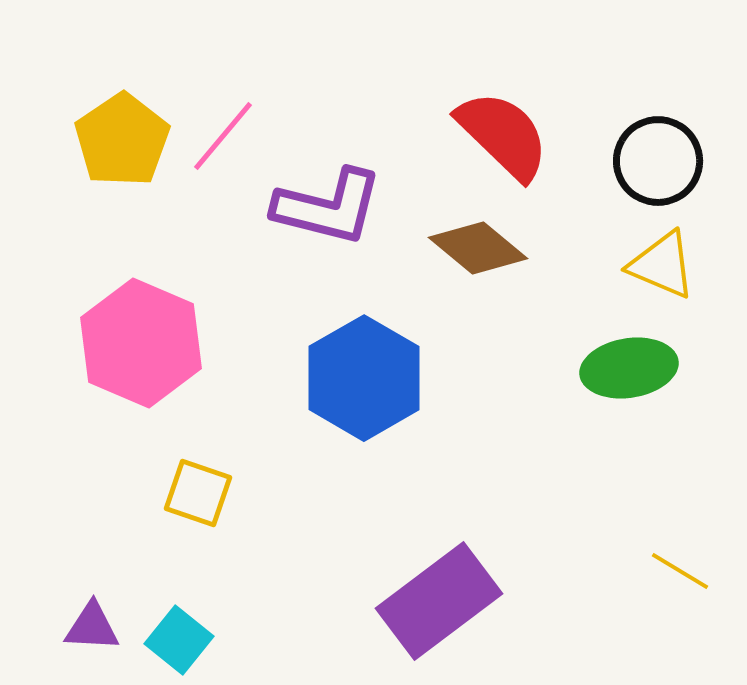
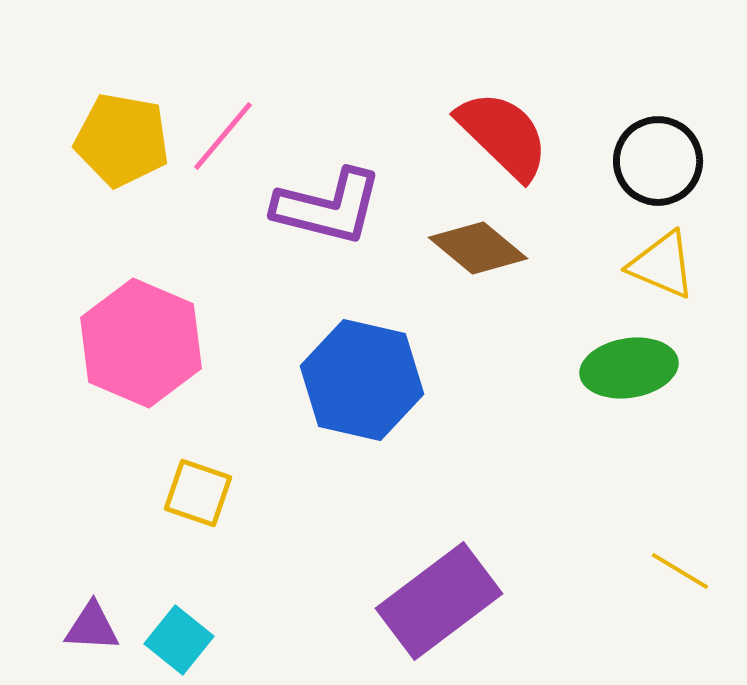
yellow pentagon: rotated 28 degrees counterclockwise
blue hexagon: moved 2 px left, 2 px down; rotated 17 degrees counterclockwise
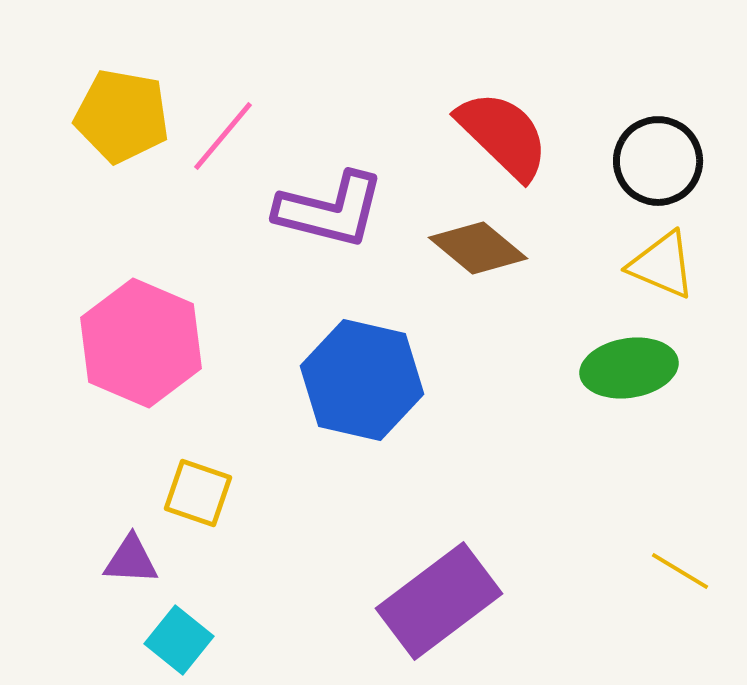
yellow pentagon: moved 24 px up
purple L-shape: moved 2 px right, 3 px down
purple triangle: moved 39 px right, 67 px up
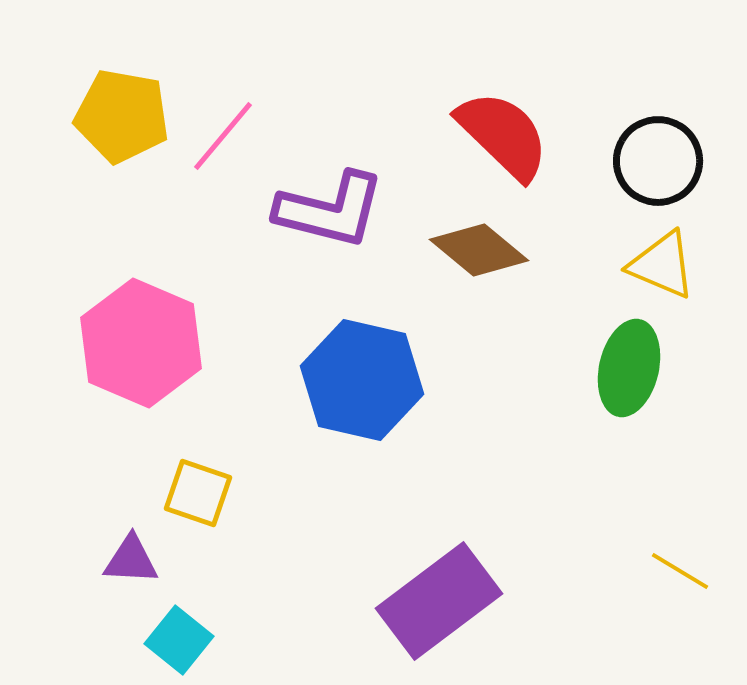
brown diamond: moved 1 px right, 2 px down
green ellipse: rotated 68 degrees counterclockwise
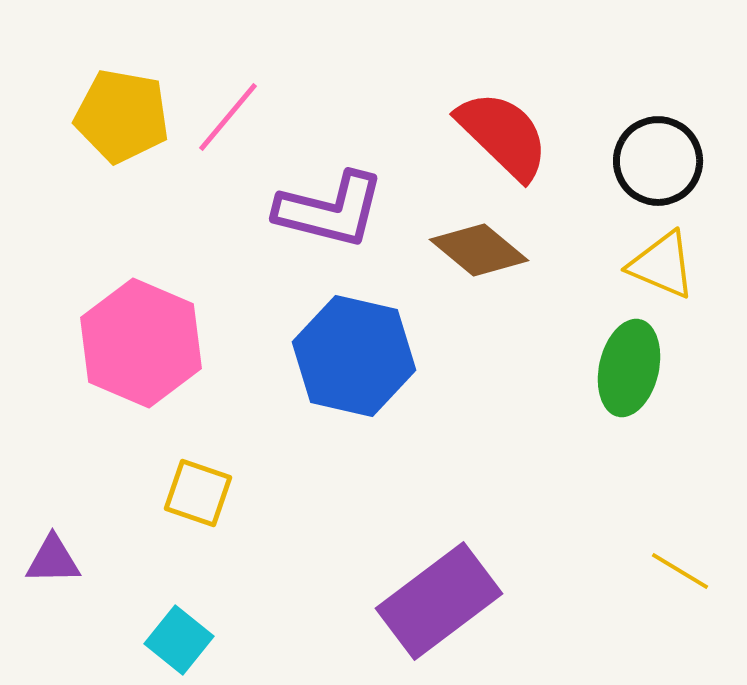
pink line: moved 5 px right, 19 px up
blue hexagon: moved 8 px left, 24 px up
purple triangle: moved 78 px left; rotated 4 degrees counterclockwise
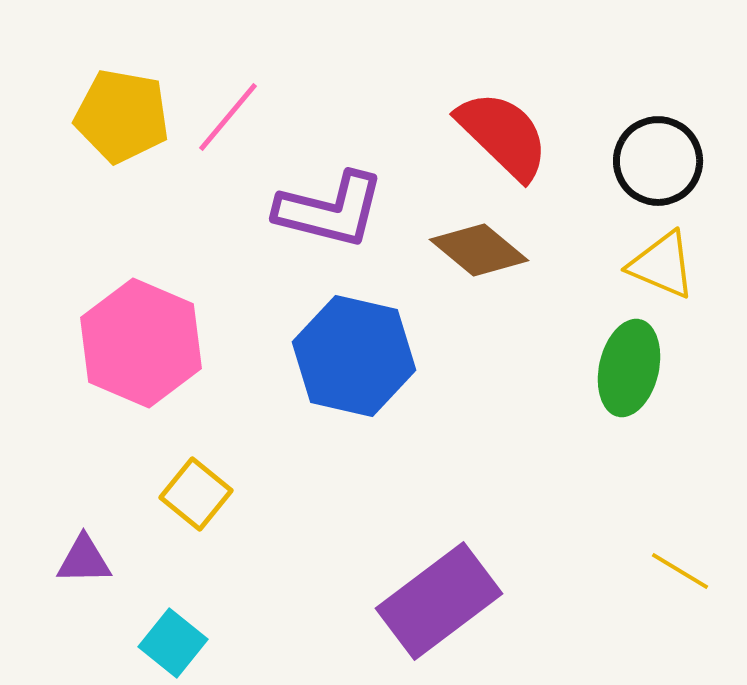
yellow square: moved 2 px left, 1 px down; rotated 20 degrees clockwise
purple triangle: moved 31 px right
cyan square: moved 6 px left, 3 px down
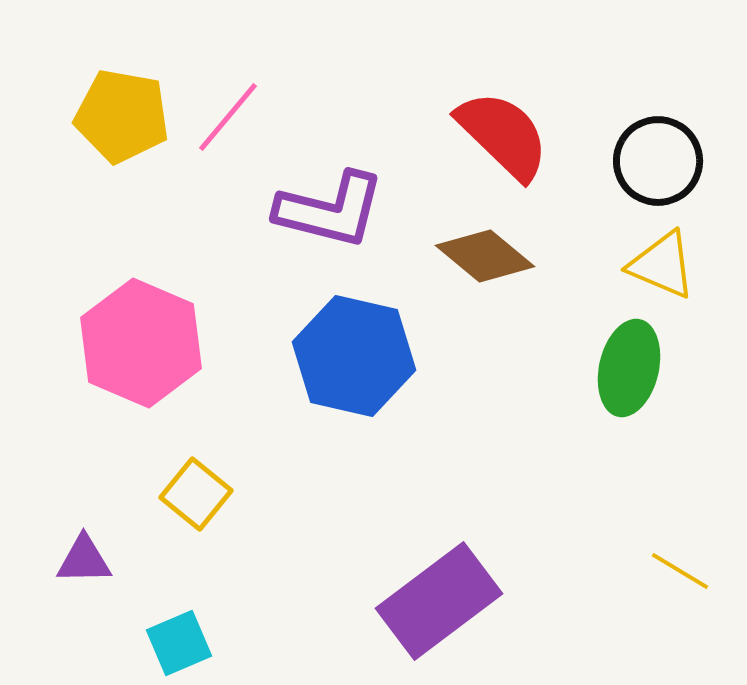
brown diamond: moved 6 px right, 6 px down
cyan square: moved 6 px right; rotated 28 degrees clockwise
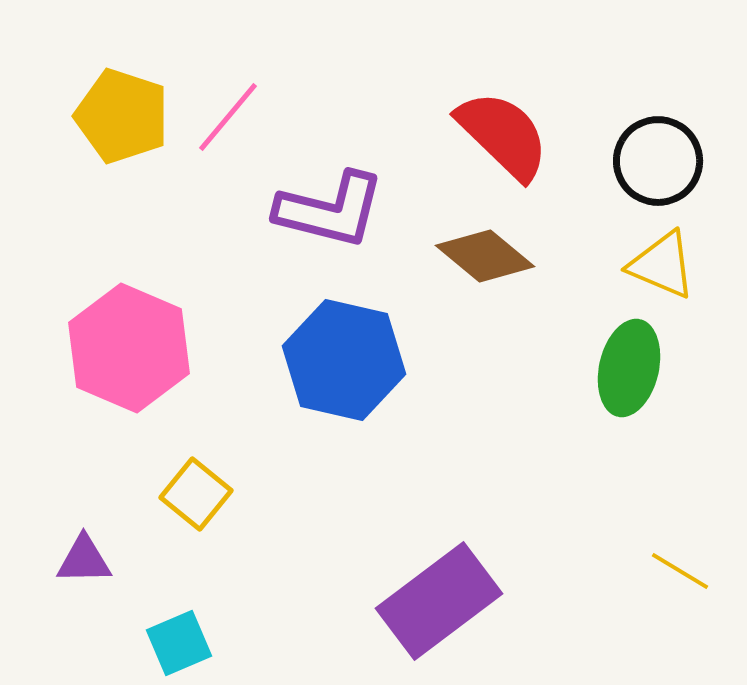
yellow pentagon: rotated 8 degrees clockwise
pink hexagon: moved 12 px left, 5 px down
blue hexagon: moved 10 px left, 4 px down
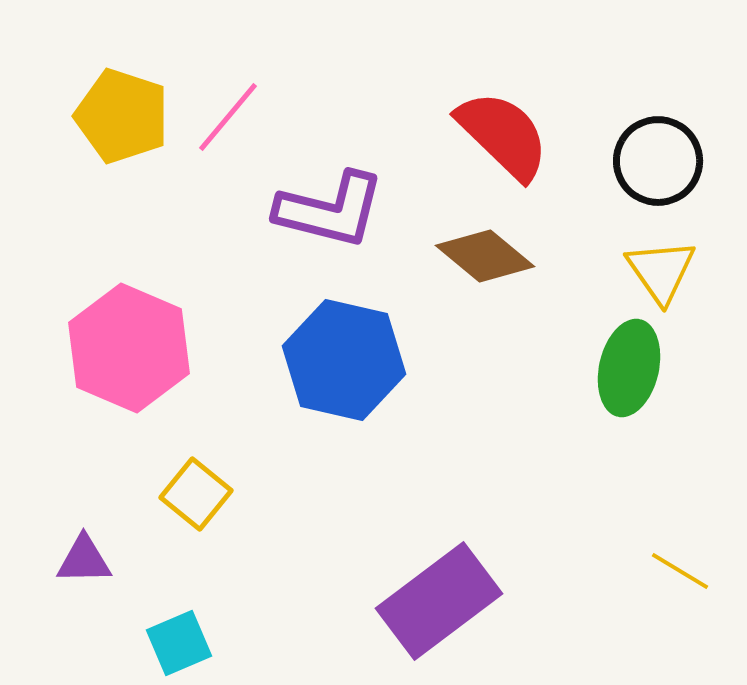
yellow triangle: moved 1 px left, 6 px down; rotated 32 degrees clockwise
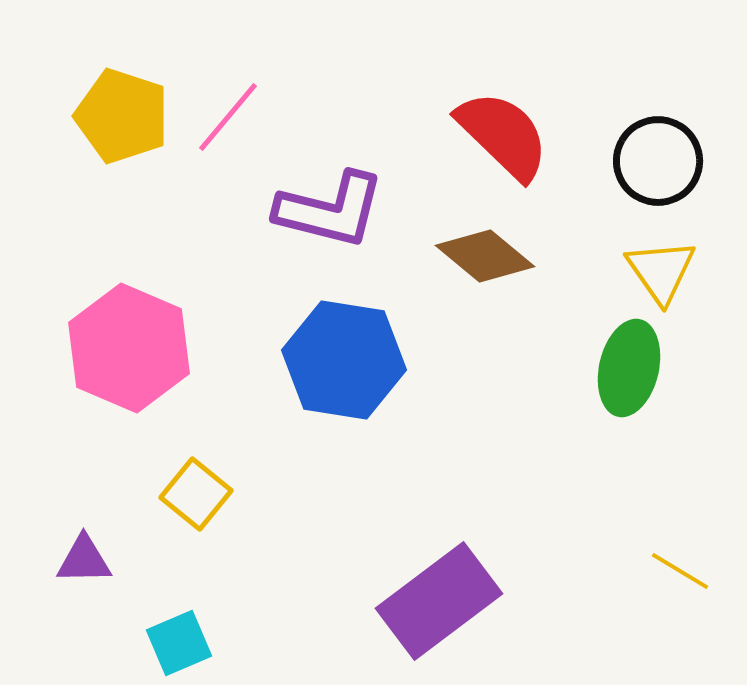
blue hexagon: rotated 4 degrees counterclockwise
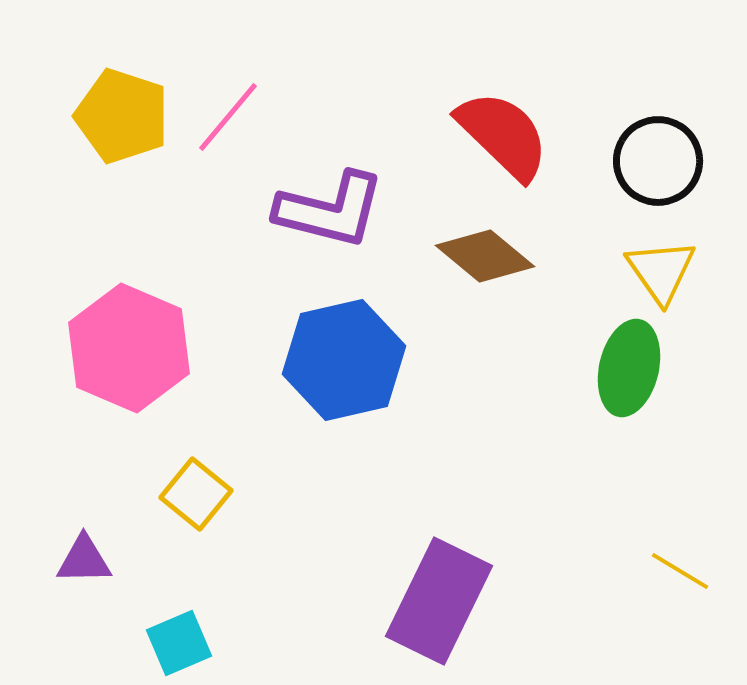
blue hexagon: rotated 22 degrees counterclockwise
purple rectangle: rotated 27 degrees counterclockwise
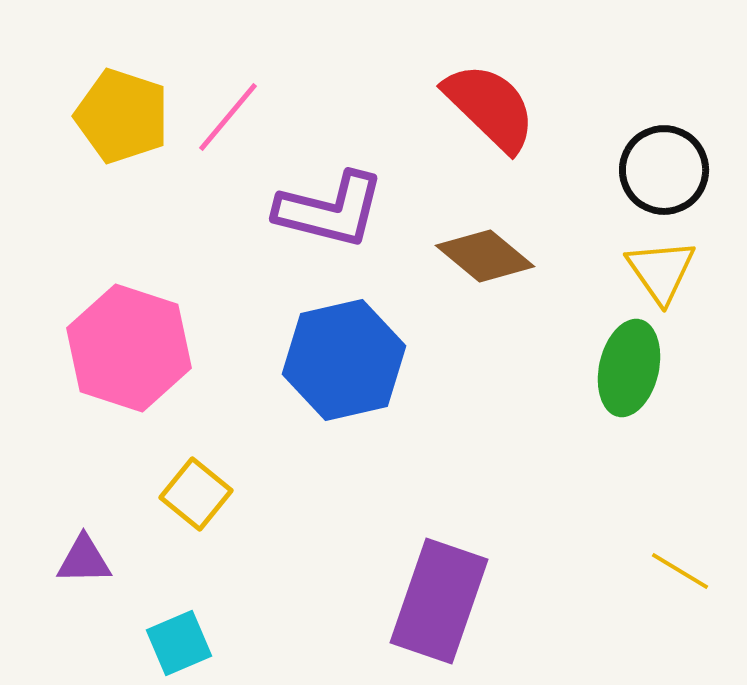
red semicircle: moved 13 px left, 28 px up
black circle: moved 6 px right, 9 px down
pink hexagon: rotated 5 degrees counterclockwise
purple rectangle: rotated 7 degrees counterclockwise
